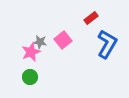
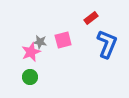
pink square: rotated 24 degrees clockwise
blue L-shape: rotated 8 degrees counterclockwise
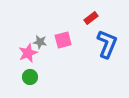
pink star: moved 3 px left, 1 px down
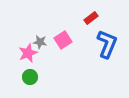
pink square: rotated 18 degrees counterclockwise
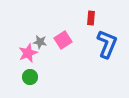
red rectangle: rotated 48 degrees counterclockwise
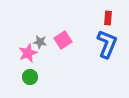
red rectangle: moved 17 px right
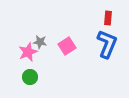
pink square: moved 4 px right, 6 px down
pink star: moved 1 px up
